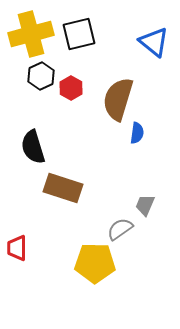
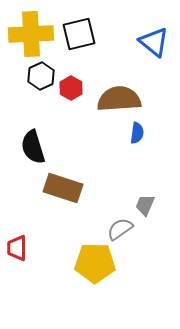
yellow cross: rotated 12 degrees clockwise
brown semicircle: moved 1 px right; rotated 69 degrees clockwise
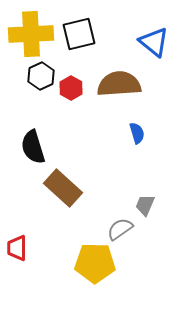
brown semicircle: moved 15 px up
blue semicircle: rotated 25 degrees counterclockwise
brown rectangle: rotated 24 degrees clockwise
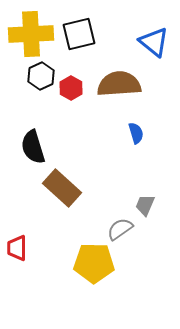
blue semicircle: moved 1 px left
brown rectangle: moved 1 px left
yellow pentagon: moved 1 px left
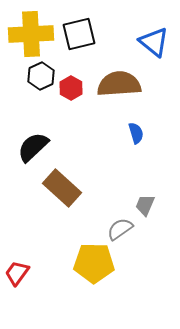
black semicircle: rotated 64 degrees clockwise
red trapezoid: moved 25 px down; rotated 36 degrees clockwise
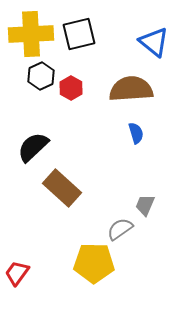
brown semicircle: moved 12 px right, 5 px down
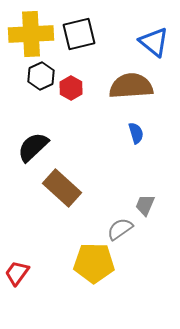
brown semicircle: moved 3 px up
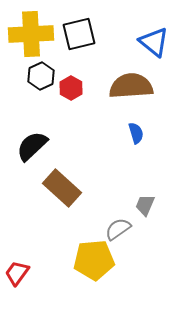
black semicircle: moved 1 px left, 1 px up
gray semicircle: moved 2 px left
yellow pentagon: moved 3 px up; rotated 6 degrees counterclockwise
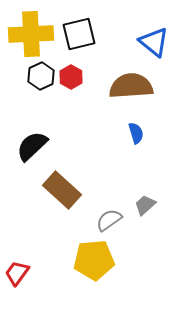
red hexagon: moved 11 px up
brown rectangle: moved 2 px down
gray trapezoid: rotated 25 degrees clockwise
gray semicircle: moved 9 px left, 9 px up
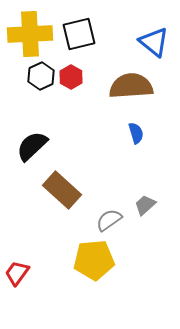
yellow cross: moved 1 px left
